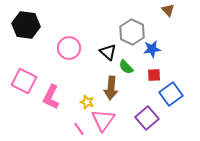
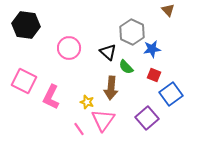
red square: rotated 24 degrees clockwise
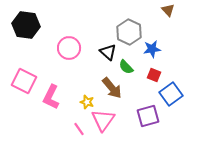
gray hexagon: moved 3 px left
brown arrow: moved 1 px right; rotated 45 degrees counterclockwise
purple square: moved 1 px right, 2 px up; rotated 25 degrees clockwise
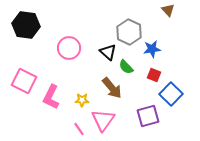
blue square: rotated 10 degrees counterclockwise
yellow star: moved 5 px left, 2 px up; rotated 16 degrees counterclockwise
